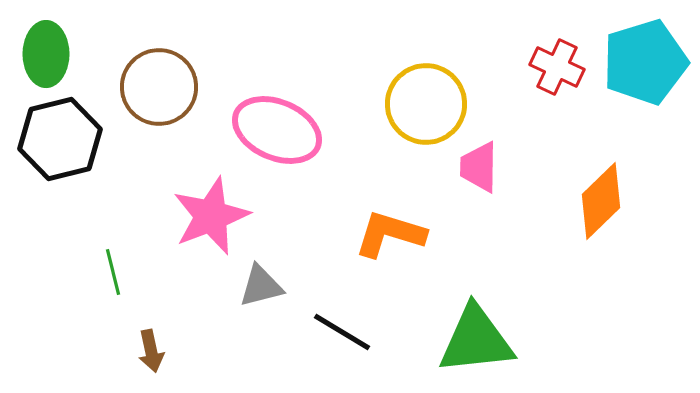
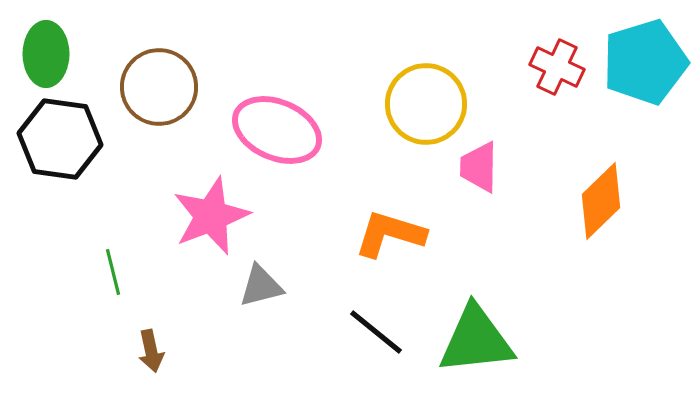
black hexagon: rotated 22 degrees clockwise
black line: moved 34 px right; rotated 8 degrees clockwise
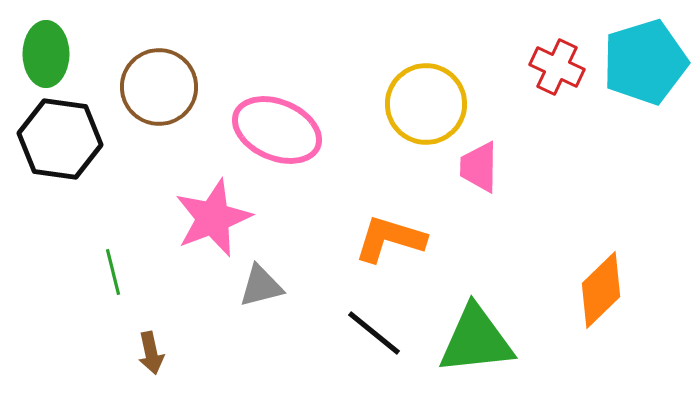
orange diamond: moved 89 px down
pink star: moved 2 px right, 2 px down
orange L-shape: moved 5 px down
black line: moved 2 px left, 1 px down
brown arrow: moved 2 px down
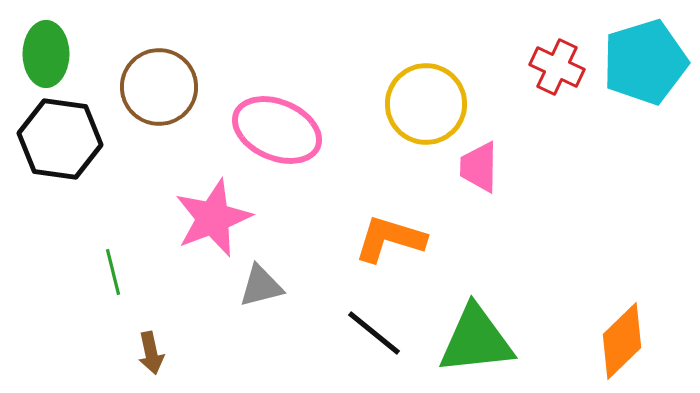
orange diamond: moved 21 px right, 51 px down
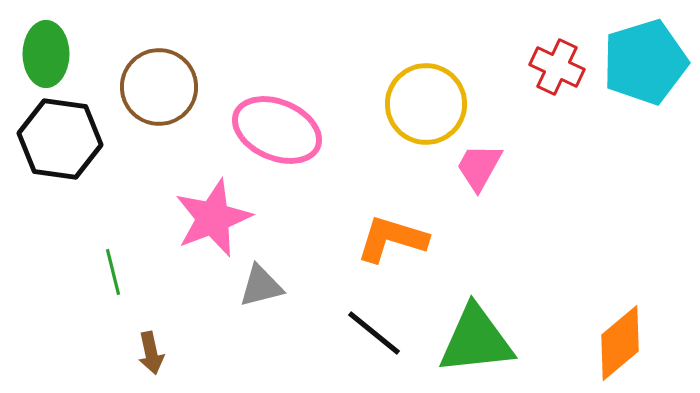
pink trapezoid: rotated 28 degrees clockwise
orange L-shape: moved 2 px right
orange diamond: moved 2 px left, 2 px down; rotated 4 degrees clockwise
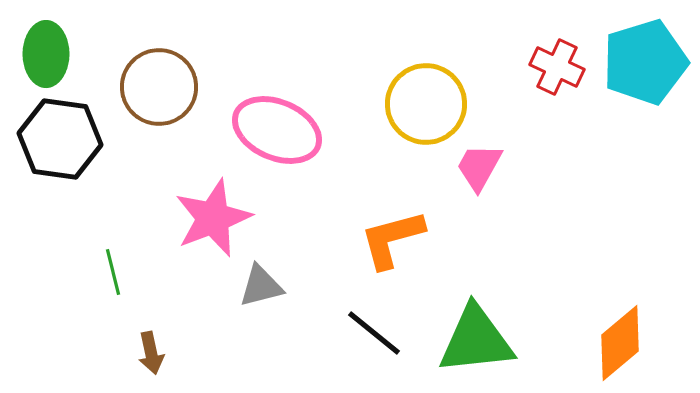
orange L-shape: rotated 32 degrees counterclockwise
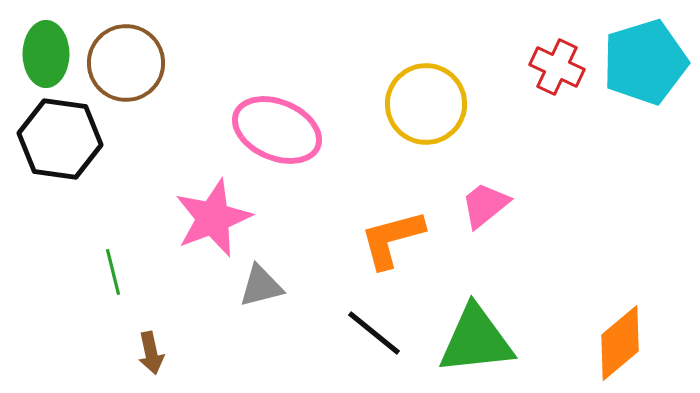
brown circle: moved 33 px left, 24 px up
pink trapezoid: moved 6 px right, 38 px down; rotated 22 degrees clockwise
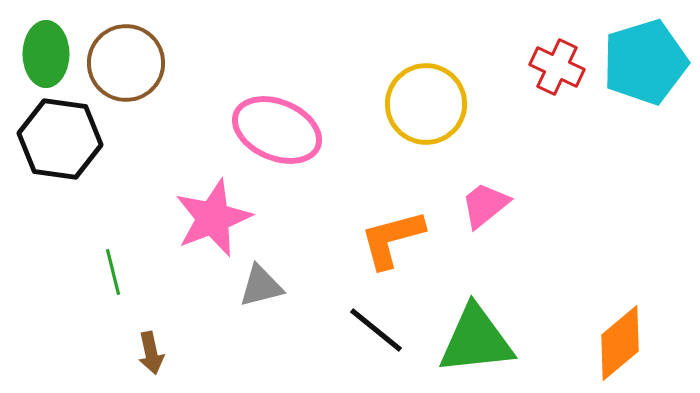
black line: moved 2 px right, 3 px up
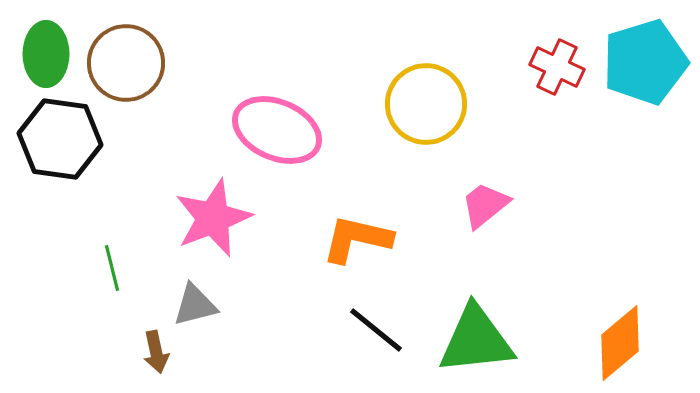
orange L-shape: moved 35 px left; rotated 28 degrees clockwise
green line: moved 1 px left, 4 px up
gray triangle: moved 66 px left, 19 px down
brown arrow: moved 5 px right, 1 px up
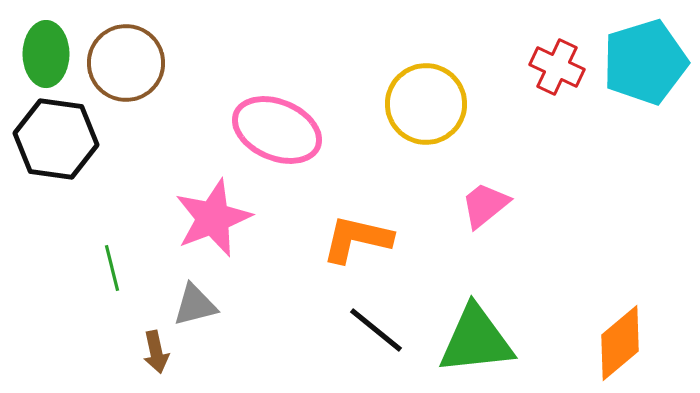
black hexagon: moved 4 px left
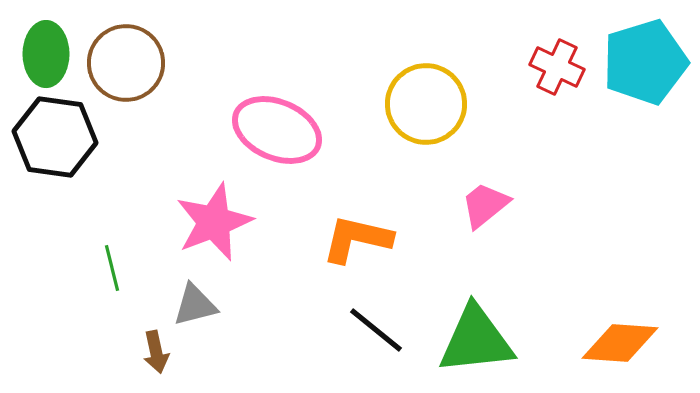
black hexagon: moved 1 px left, 2 px up
pink star: moved 1 px right, 4 px down
orange diamond: rotated 44 degrees clockwise
